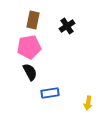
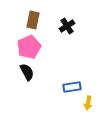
pink pentagon: rotated 15 degrees counterclockwise
black semicircle: moved 3 px left
blue rectangle: moved 22 px right, 6 px up
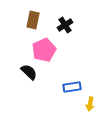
black cross: moved 2 px left, 1 px up
pink pentagon: moved 15 px right, 3 px down
black semicircle: moved 2 px right; rotated 18 degrees counterclockwise
yellow arrow: moved 2 px right, 1 px down
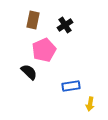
blue rectangle: moved 1 px left, 1 px up
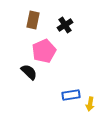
pink pentagon: moved 1 px down
blue rectangle: moved 9 px down
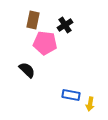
pink pentagon: moved 1 px right, 8 px up; rotated 30 degrees clockwise
black semicircle: moved 2 px left, 2 px up
blue rectangle: rotated 18 degrees clockwise
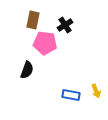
black semicircle: rotated 66 degrees clockwise
yellow arrow: moved 6 px right, 13 px up; rotated 32 degrees counterclockwise
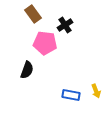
brown rectangle: moved 6 px up; rotated 48 degrees counterclockwise
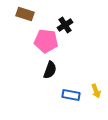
brown rectangle: moved 8 px left; rotated 36 degrees counterclockwise
pink pentagon: moved 1 px right, 2 px up
black semicircle: moved 23 px right
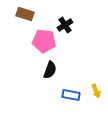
pink pentagon: moved 2 px left
